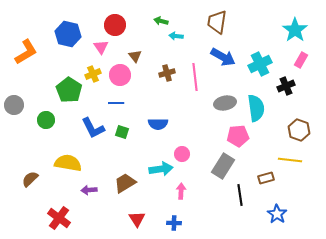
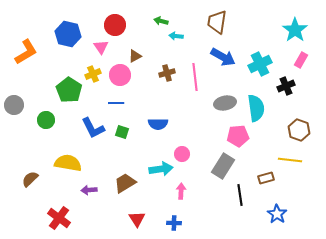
brown triangle at (135, 56): rotated 40 degrees clockwise
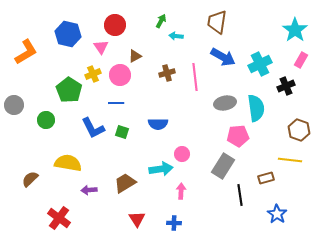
green arrow at (161, 21): rotated 104 degrees clockwise
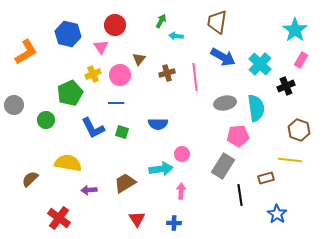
brown triangle at (135, 56): moved 4 px right, 3 px down; rotated 24 degrees counterclockwise
cyan cross at (260, 64): rotated 20 degrees counterclockwise
green pentagon at (69, 90): moved 1 px right, 3 px down; rotated 15 degrees clockwise
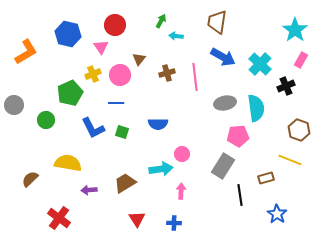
yellow line at (290, 160): rotated 15 degrees clockwise
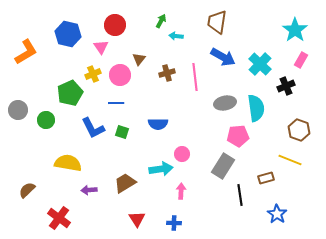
gray circle at (14, 105): moved 4 px right, 5 px down
brown semicircle at (30, 179): moved 3 px left, 11 px down
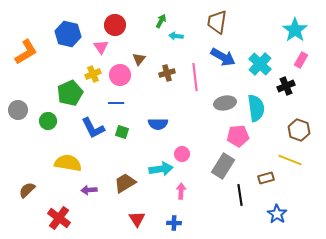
green circle at (46, 120): moved 2 px right, 1 px down
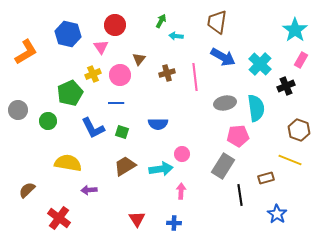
brown trapezoid at (125, 183): moved 17 px up
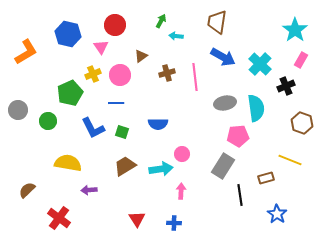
brown triangle at (139, 59): moved 2 px right, 3 px up; rotated 16 degrees clockwise
brown hexagon at (299, 130): moved 3 px right, 7 px up
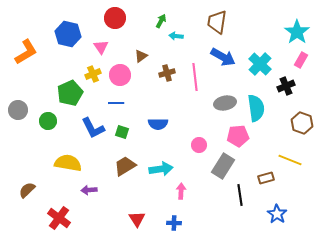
red circle at (115, 25): moved 7 px up
cyan star at (295, 30): moved 2 px right, 2 px down
pink circle at (182, 154): moved 17 px right, 9 px up
